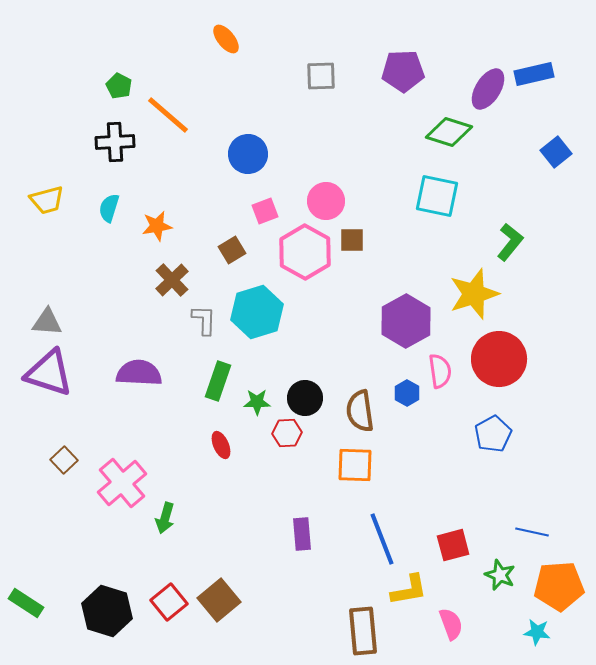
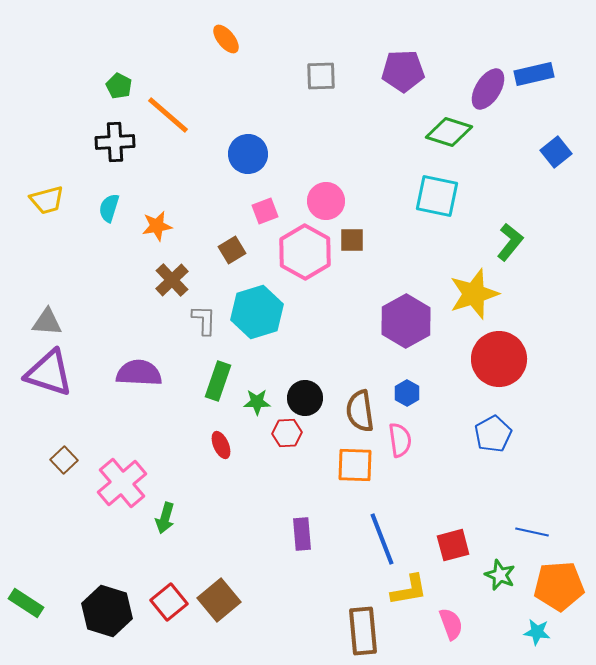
pink semicircle at (440, 371): moved 40 px left, 69 px down
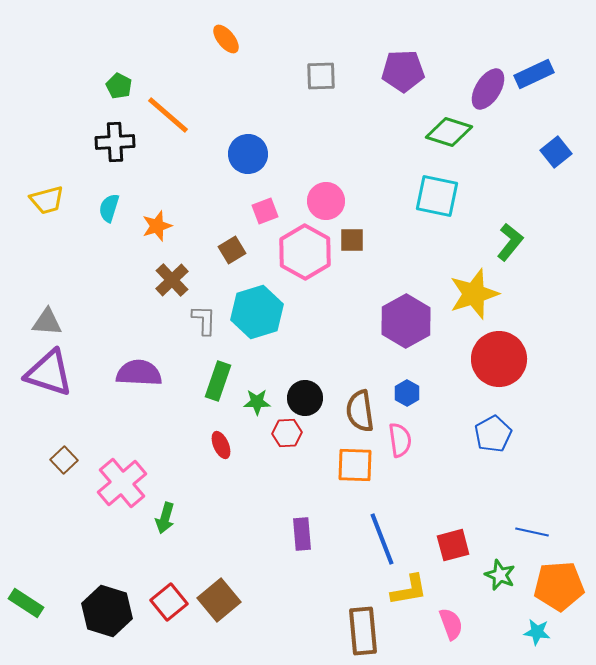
blue rectangle at (534, 74): rotated 12 degrees counterclockwise
orange star at (157, 226): rotated 8 degrees counterclockwise
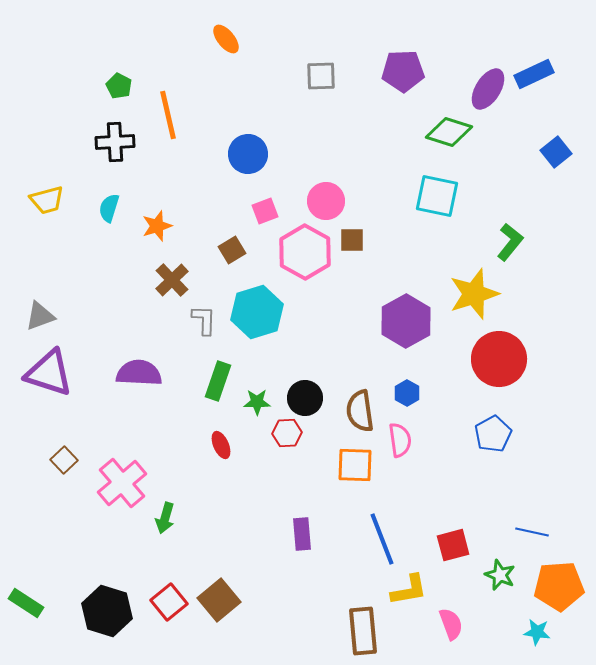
orange line at (168, 115): rotated 36 degrees clockwise
gray triangle at (47, 322): moved 7 px left, 6 px up; rotated 24 degrees counterclockwise
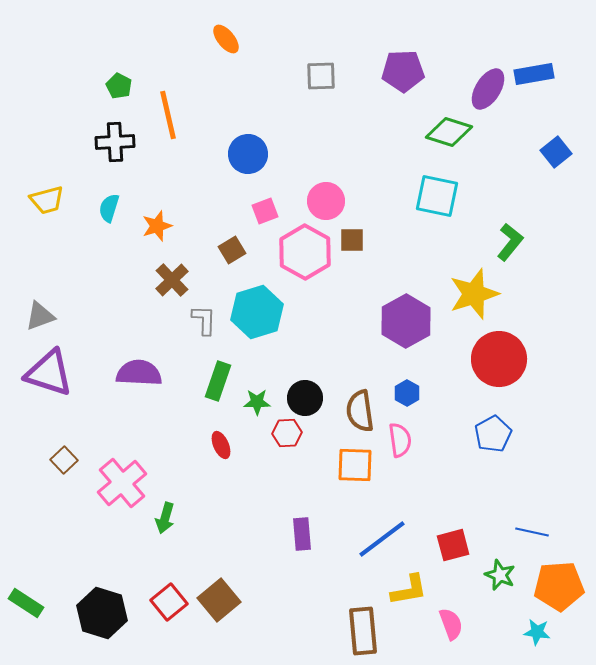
blue rectangle at (534, 74): rotated 15 degrees clockwise
blue line at (382, 539): rotated 74 degrees clockwise
black hexagon at (107, 611): moved 5 px left, 2 px down
